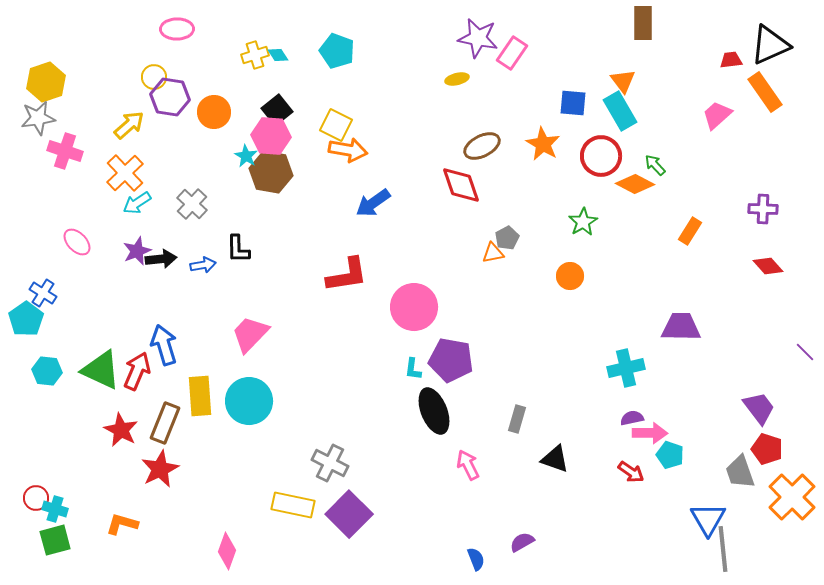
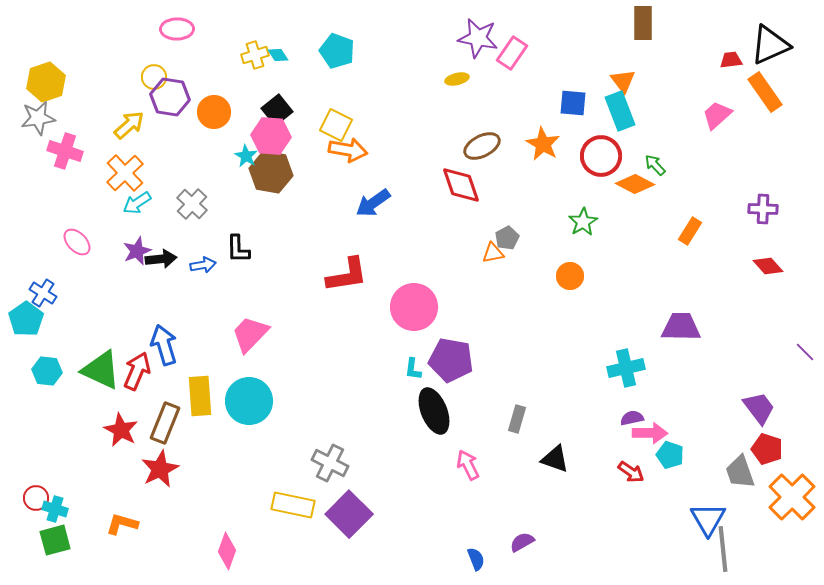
cyan rectangle at (620, 111): rotated 9 degrees clockwise
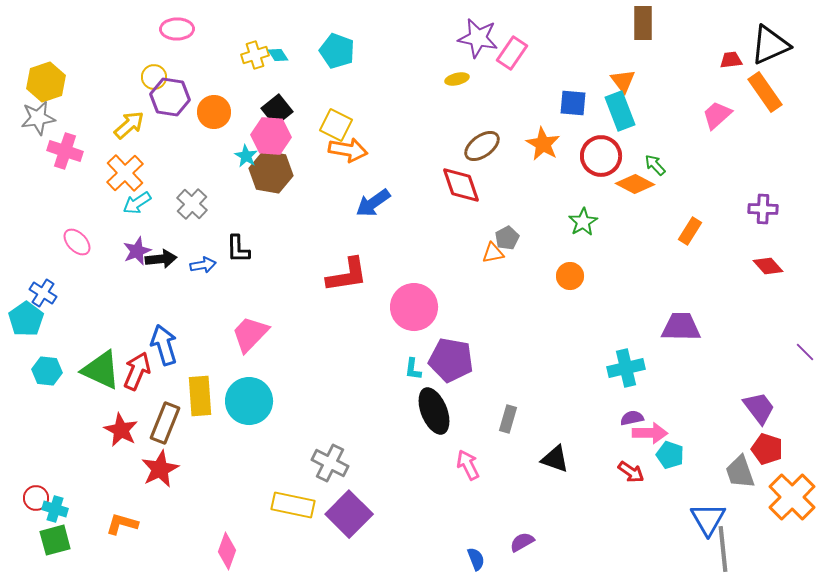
brown ellipse at (482, 146): rotated 9 degrees counterclockwise
gray rectangle at (517, 419): moved 9 px left
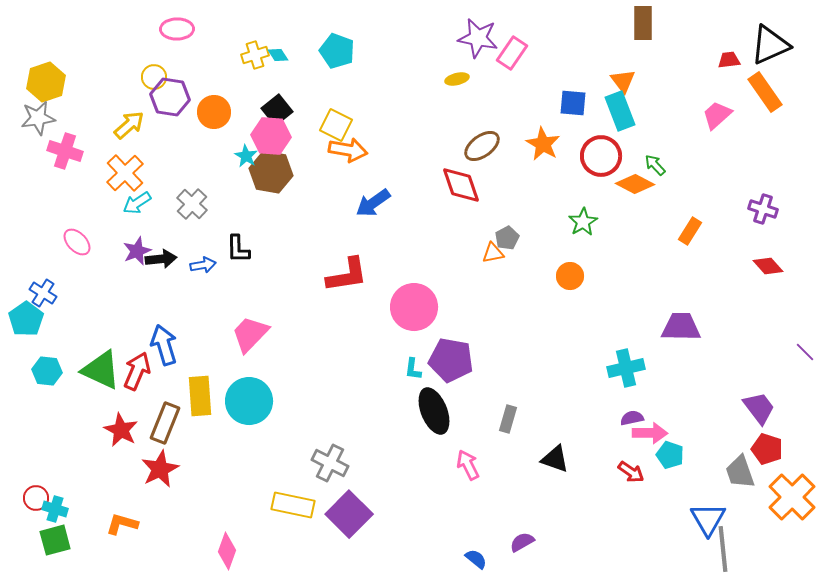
red trapezoid at (731, 60): moved 2 px left
purple cross at (763, 209): rotated 16 degrees clockwise
blue semicircle at (476, 559): rotated 30 degrees counterclockwise
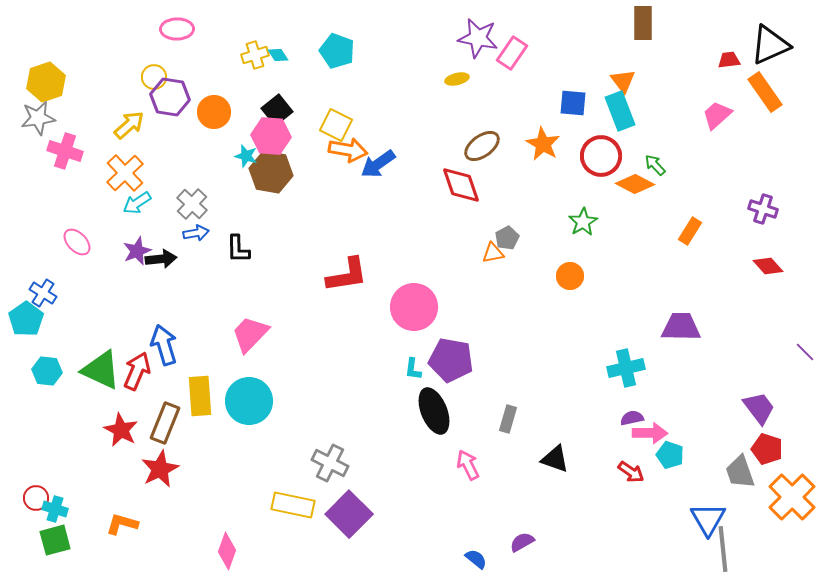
cyan star at (246, 156): rotated 15 degrees counterclockwise
blue arrow at (373, 203): moved 5 px right, 39 px up
blue arrow at (203, 265): moved 7 px left, 32 px up
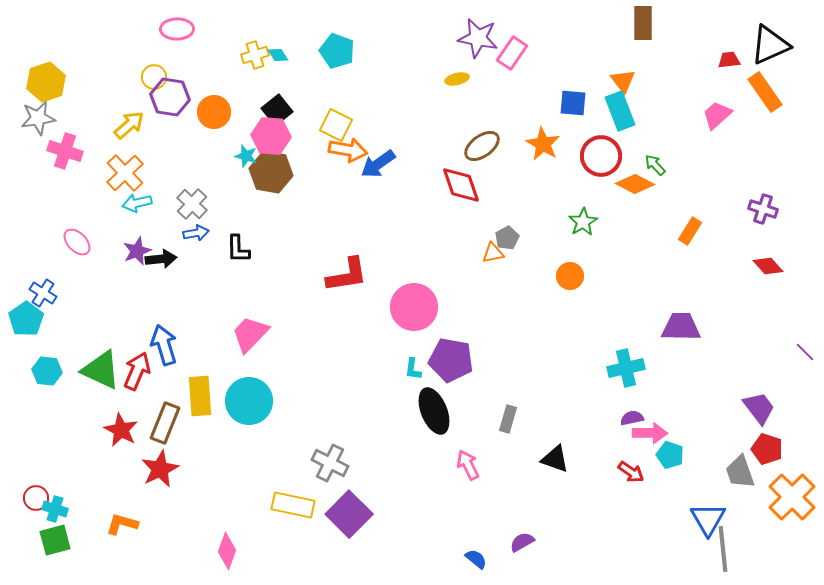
cyan arrow at (137, 203): rotated 20 degrees clockwise
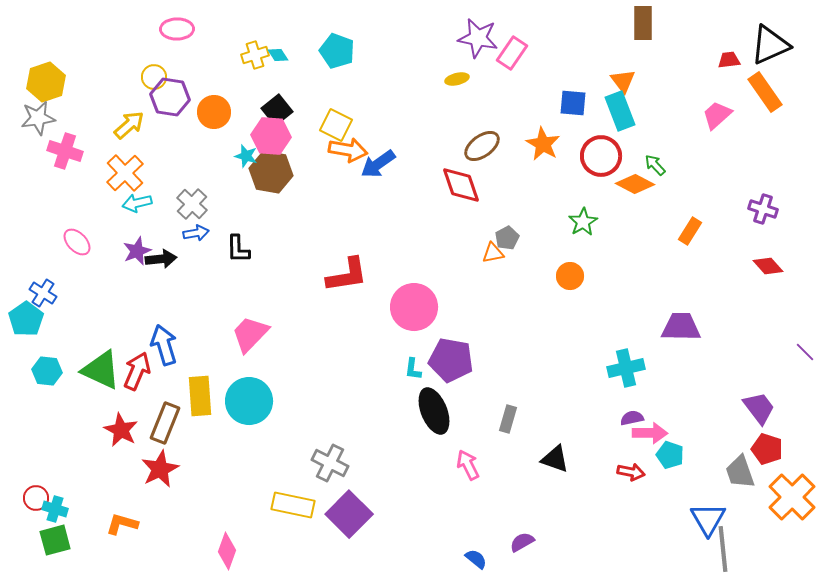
red arrow at (631, 472): rotated 24 degrees counterclockwise
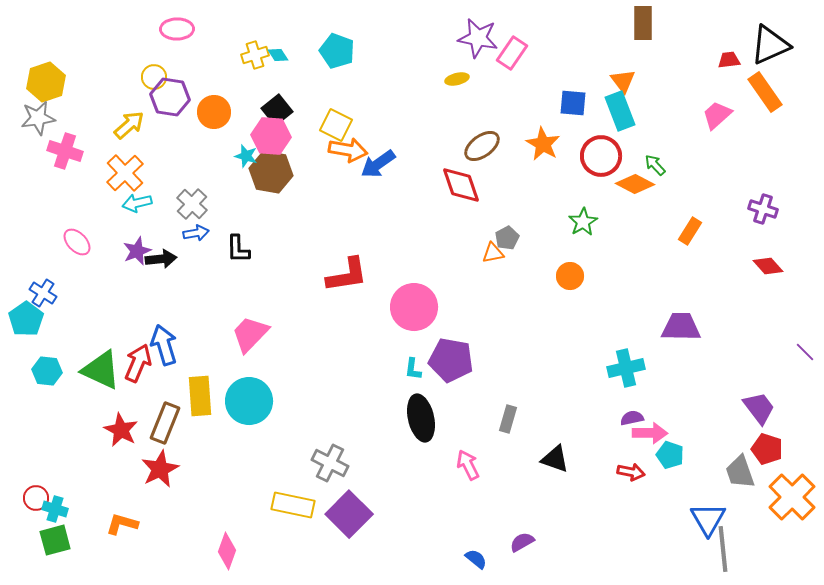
red arrow at (137, 371): moved 1 px right, 8 px up
black ellipse at (434, 411): moved 13 px left, 7 px down; rotated 9 degrees clockwise
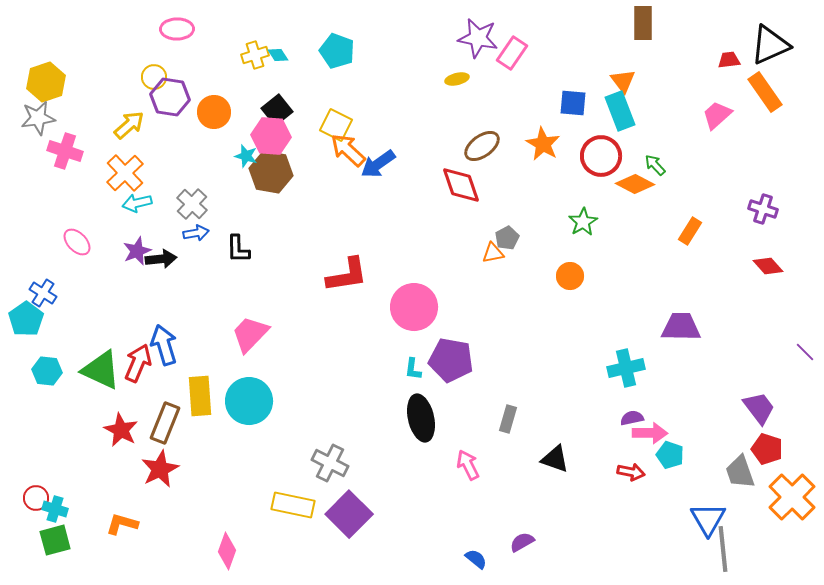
orange arrow at (348, 150): rotated 147 degrees counterclockwise
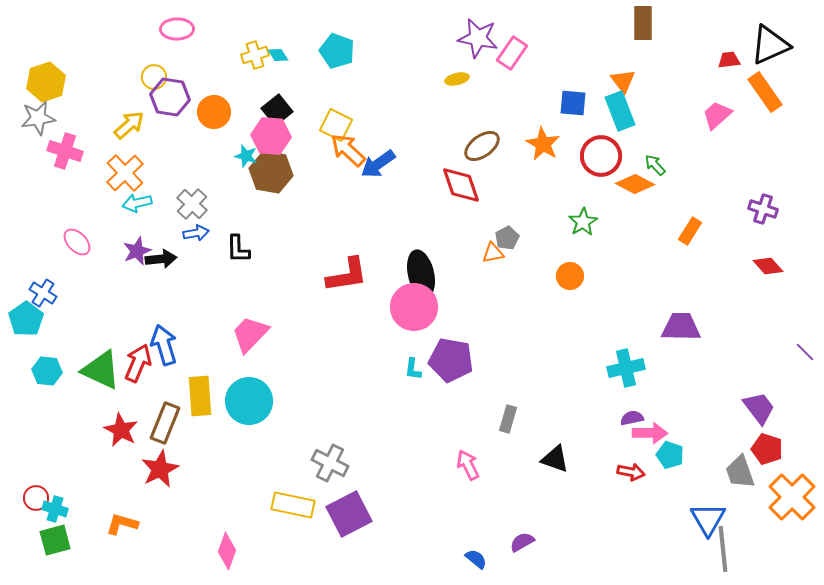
black ellipse at (421, 418): moved 144 px up
purple square at (349, 514): rotated 18 degrees clockwise
